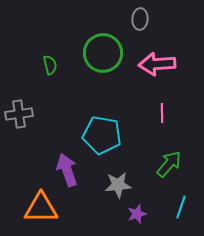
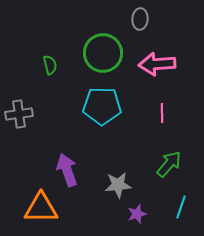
cyan pentagon: moved 29 px up; rotated 9 degrees counterclockwise
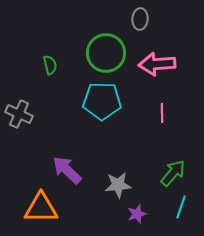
green circle: moved 3 px right
cyan pentagon: moved 5 px up
gray cross: rotated 32 degrees clockwise
green arrow: moved 4 px right, 9 px down
purple arrow: rotated 28 degrees counterclockwise
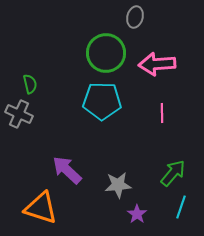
gray ellipse: moved 5 px left, 2 px up; rotated 10 degrees clockwise
green semicircle: moved 20 px left, 19 px down
orange triangle: rotated 18 degrees clockwise
purple star: rotated 18 degrees counterclockwise
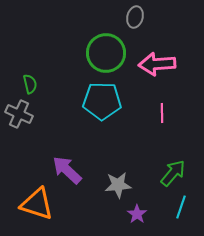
orange triangle: moved 4 px left, 4 px up
